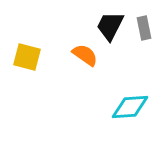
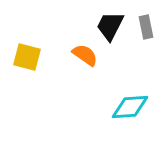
gray rectangle: moved 2 px right, 1 px up
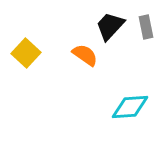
black trapezoid: rotated 16 degrees clockwise
yellow square: moved 1 px left, 4 px up; rotated 28 degrees clockwise
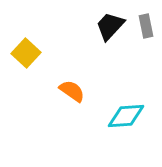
gray rectangle: moved 1 px up
orange semicircle: moved 13 px left, 36 px down
cyan diamond: moved 4 px left, 9 px down
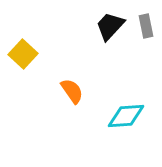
yellow square: moved 3 px left, 1 px down
orange semicircle: rotated 20 degrees clockwise
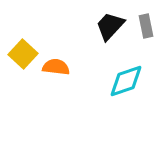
orange semicircle: moved 16 px left, 24 px up; rotated 48 degrees counterclockwise
cyan diamond: moved 35 px up; rotated 15 degrees counterclockwise
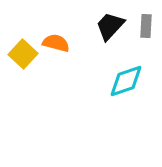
gray rectangle: rotated 15 degrees clockwise
orange semicircle: moved 24 px up; rotated 8 degrees clockwise
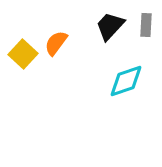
gray rectangle: moved 1 px up
orange semicircle: rotated 68 degrees counterclockwise
